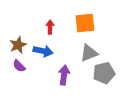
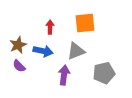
gray triangle: moved 13 px left, 2 px up
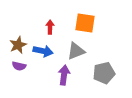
orange square: rotated 15 degrees clockwise
purple semicircle: rotated 32 degrees counterclockwise
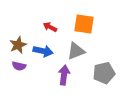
orange square: moved 1 px left, 1 px down
red arrow: rotated 64 degrees counterclockwise
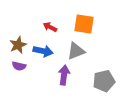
gray pentagon: moved 8 px down
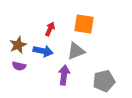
red arrow: moved 2 px down; rotated 88 degrees clockwise
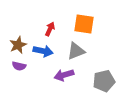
purple arrow: rotated 114 degrees counterclockwise
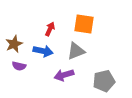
brown star: moved 4 px left, 1 px up
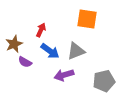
orange square: moved 3 px right, 5 px up
red arrow: moved 9 px left, 1 px down
blue arrow: moved 7 px right; rotated 24 degrees clockwise
purple semicircle: moved 6 px right, 4 px up; rotated 16 degrees clockwise
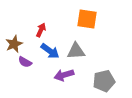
gray triangle: rotated 18 degrees clockwise
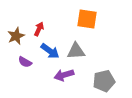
red arrow: moved 2 px left, 1 px up
brown star: moved 2 px right, 8 px up
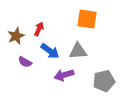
gray triangle: moved 2 px right
